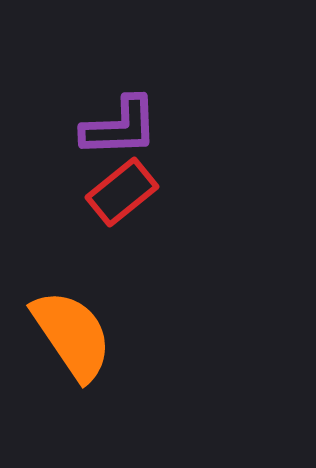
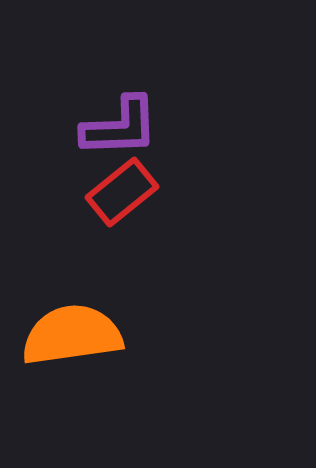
orange semicircle: rotated 64 degrees counterclockwise
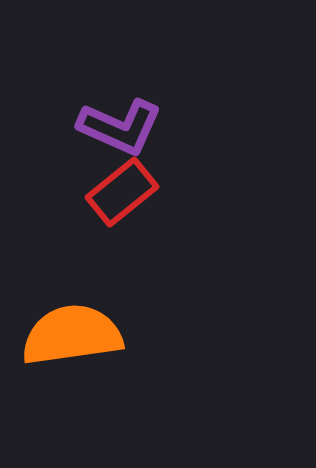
purple L-shape: rotated 26 degrees clockwise
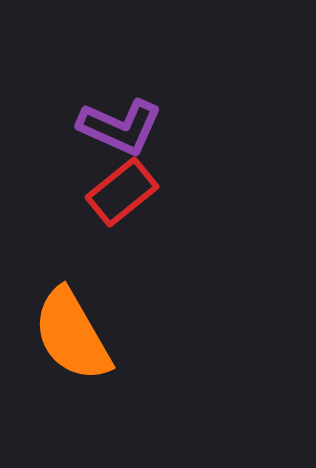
orange semicircle: rotated 112 degrees counterclockwise
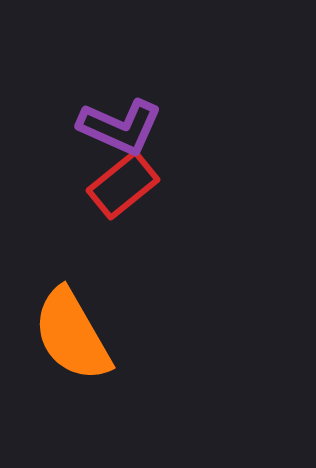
red rectangle: moved 1 px right, 7 px up
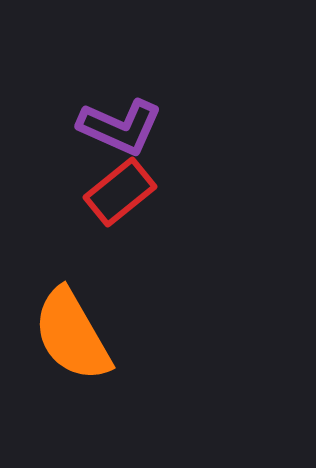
red rectangle: moved 3 px left, 7 px down
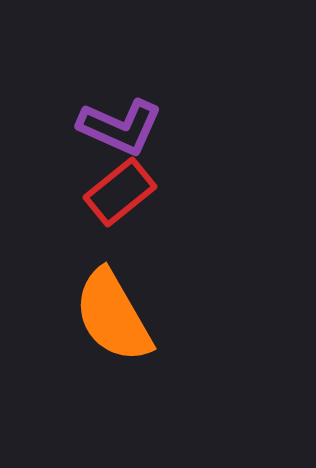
orange semicircle: moved 41 px right, 19 px up
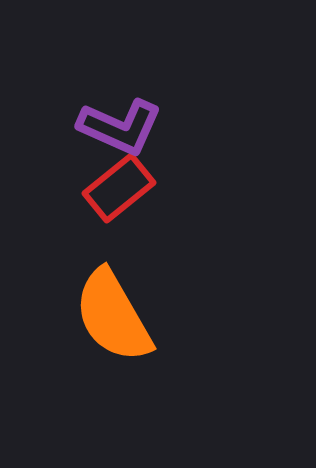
red rectangle: moved 1 px left, 4 px up
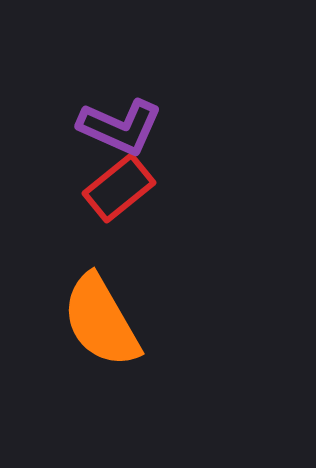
orange semicircle: moved 12 px left, 5 px down
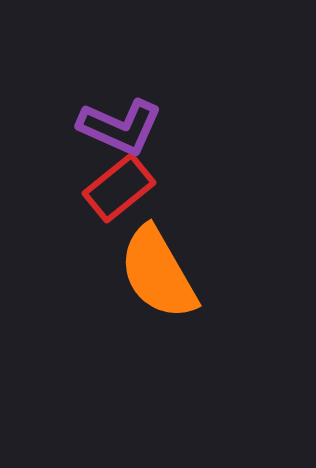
orange semicircle: moved 57 px right, 48 px up
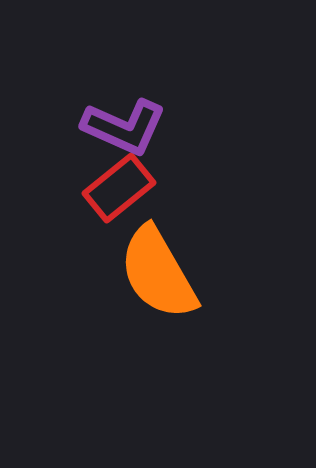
purple L-shape: moved 4 px right
